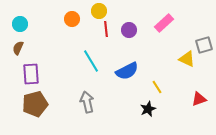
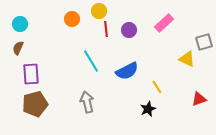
gray square: moved 3 px up
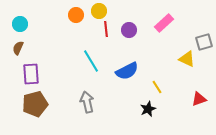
orange circle: moved 4 px right, 4 px up
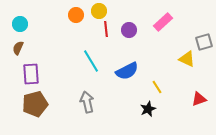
pink rectangle: moved 1 px left, 1 px up
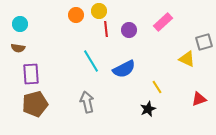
brown semicircle: rotated 104 degrees counterclockwise
blue semicircle: moved 3 px left, 2 px up
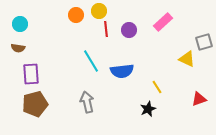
blue semicircle: moved 2 px left, 2 px down; rotated 20 degrees clockwise
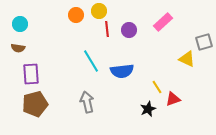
red line: moved 1 px right
red triangle: moved 26 px left
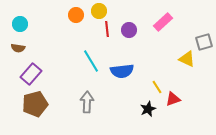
purple rectangle: rotated 45 degrees clockwise
gray arrow: rotated 15 degrees clockwise
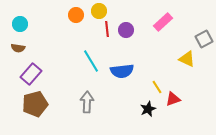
purple circle: moved 3 px left
gray square: moved 3 px up; rotated 12 degrees counterclockwise
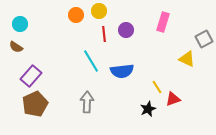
pink rectangle: rotated 30 degrees counterclockwise
red line: moved 3 px left, 5 px down
brown semicircle: moved 2 px left, 1 px up; rotated 24 degrees clockwise
purple rectangle: moved 2 px down
brown pentagon: rotated 10 degrees counterclockwise
